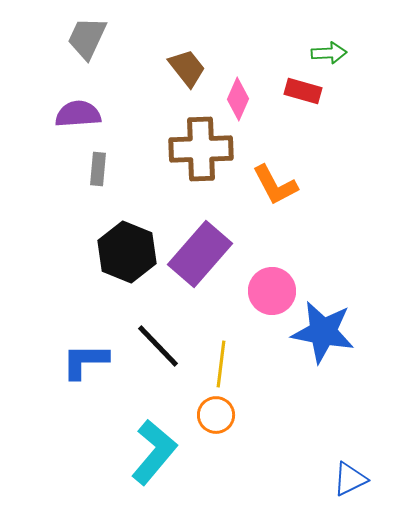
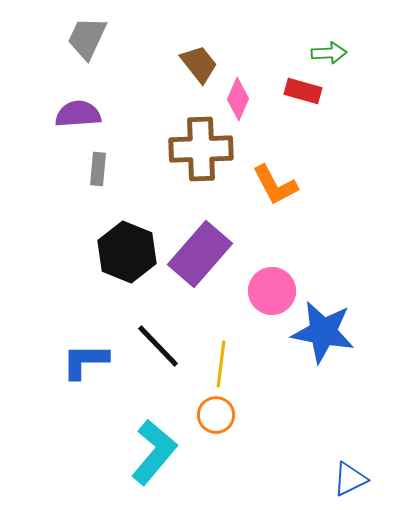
brown trapezoid: moved 12 px right, 4 px up
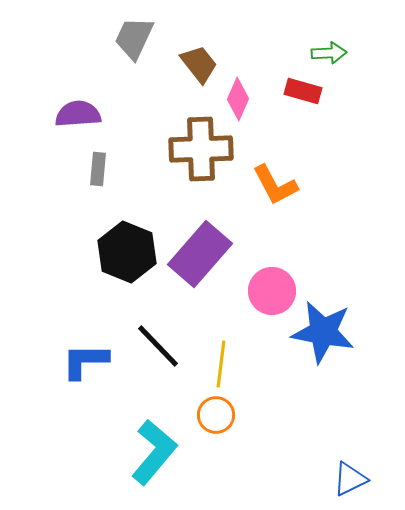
gray trapezoid: moved 47 px right
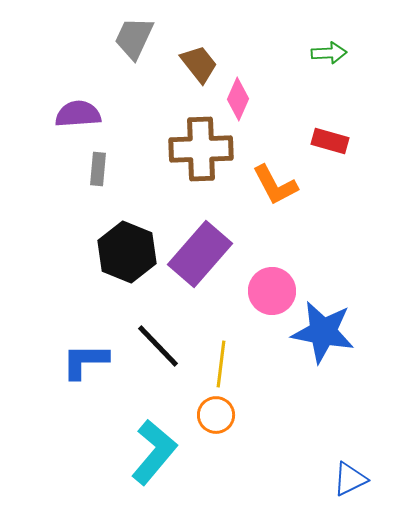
red rectangle: moved 27 px right, 50 px down
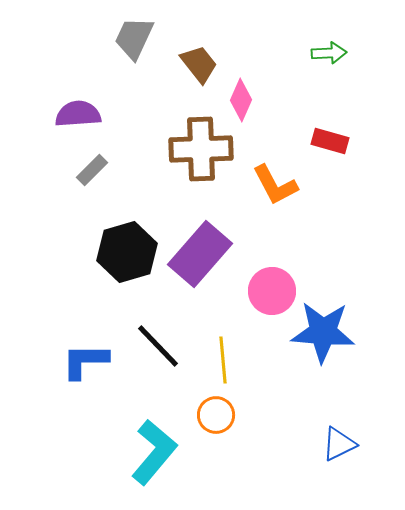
pink diamond: moved 3 px right, 1 px down
gray rectangle: moved 6 px left, 1 px down; rotated 40 degrees clockwise
black hexagon: rotated 22 degrees clockwise
blue star: rotated 6 degrees counterclockwise
yellow line: moved 2 px right, 4 px up; rotated 12 degrees counterclockwise
blue triangle: moved 11 px left, 35 px up
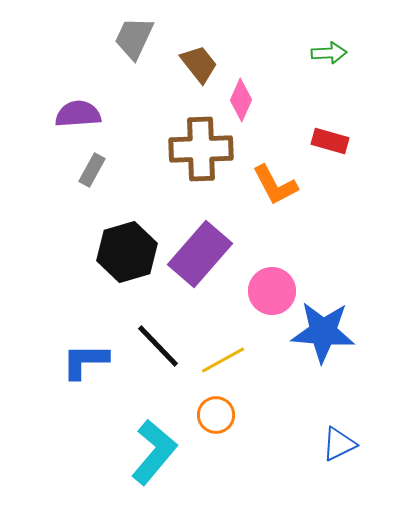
gray rectangle: rotated 16 degrees counterclockwise
yellow line: rotated 66 degrees clockwise
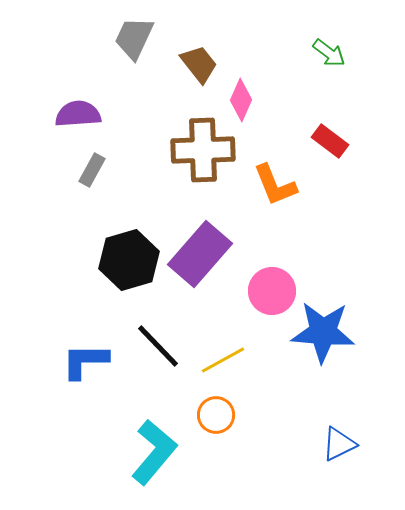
green arrow: rotated 40 degrees clockwise
red rectangle: rotated 21 degrees clockwise
brown cross: moved 2 px right, 1 px down
orange L-shape: rotated 6 degrees clockwise
black hexagon: moved 2 px right, 8 px down
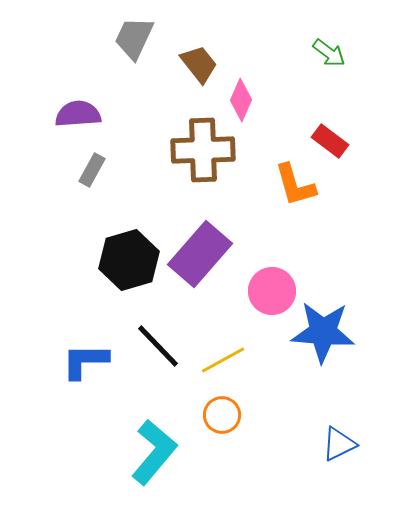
orange L-shape: moved 20 px right; rotated 6 degrees clockwise
orange circle: moved 6 px right
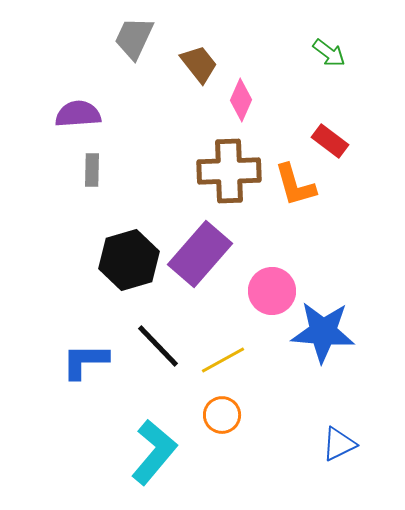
brown cross: moved 26 px right, 21 px down
gray rectangle: rotated 28 degrees counterclockwise
